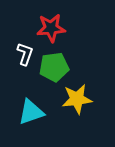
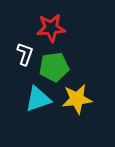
cyan triangle: moved 7 px right, 13 px up
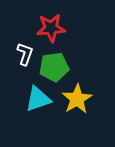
yellow star: rotated 24 degrees counterclockwise
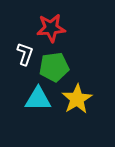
cyan triangle: rotated 20 degrees clockwise
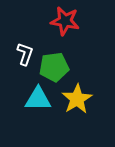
red star: moved 14 px right, 7 px up; rotated 16 degrees clockwise
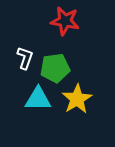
white L-shape: moved 4 px down
green pentagon: moved 1 px right, 1 px down
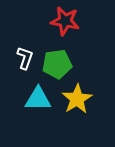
green pentagon: moved 2 px right, 4 px up
